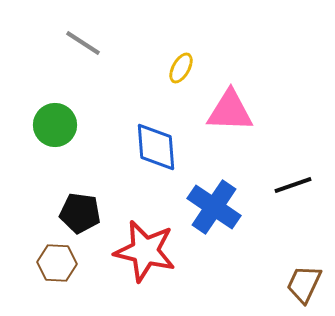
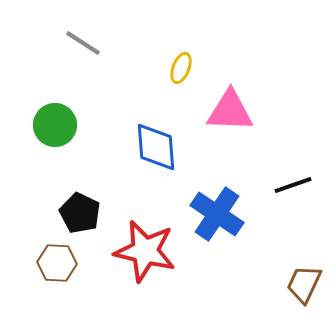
yellow ellipse: rotated 8 degrees counterclockwise
blue cross: moved 3 px right, 7 px down
black pentagon: rotated 18 degrees clockwise
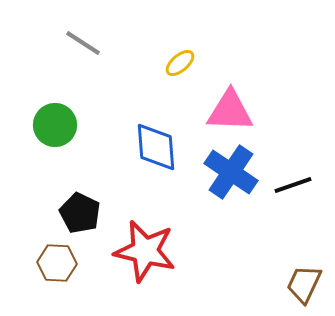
yellow ellipse: moved 1 px left, 5 px up; rotated 28 degrees clockwise
blue cross: moved 14 px right, 42 px up
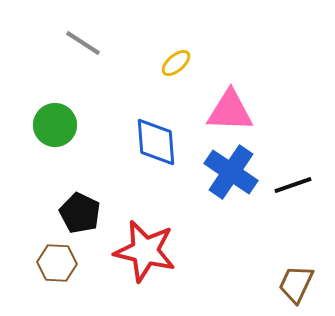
yellow ellipse: moved 4 px left
blue diamond: moved 5 px up
brown trapezoid: moved 8 px left
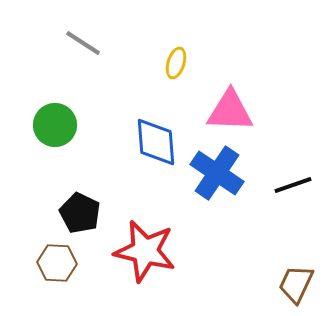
yellow ellipse: rotated 32 degrees counterclockwise
blue cross: moved 14 px left, 1 px down
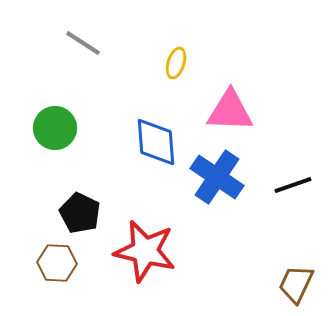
green circle: moved 3 px down
blue cross: moved 4 px down
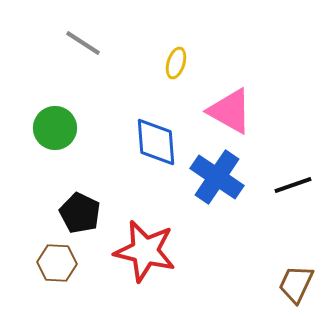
pink triangle: rotated 27 degrees clockwise
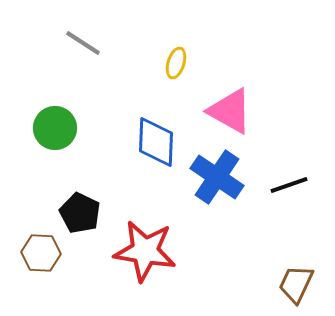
blue diamond: rotated 6 degrees clockwise
black line: moved 4 px left
red star: rotated 4 degrees counterclockwise
brown hexagon: moved 16 px left, 10 px up
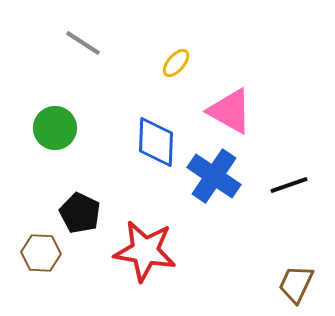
yellow ellipse: rotated 24 degrees clockwise
blue cross: moved 3 px left, 1 px up
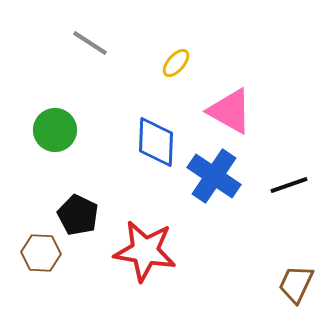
gray line: moved 7 px right
green circle: moved 2 px down
black pentagon: moved 2 px left, 2 px down
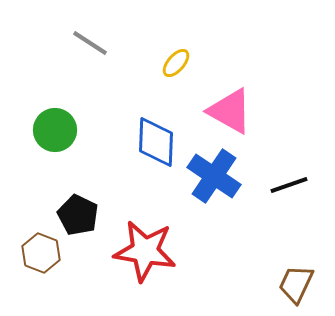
brown hexagon: rotated 18 degrees clockwise
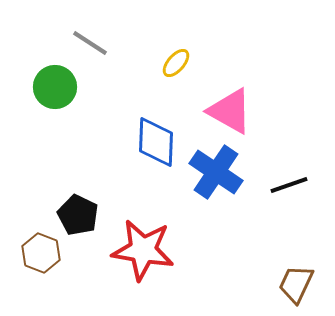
green circle: moved 43 px up
blue cross: moved 2 px right, 4 px up
red star: moved 2 px left, 1 px up
